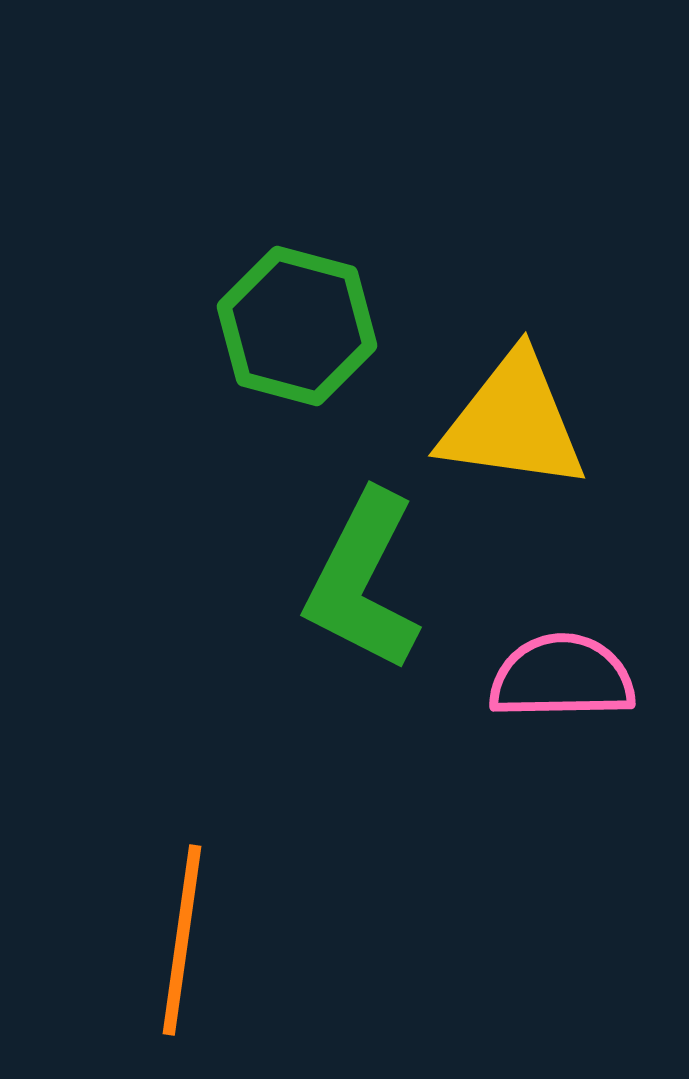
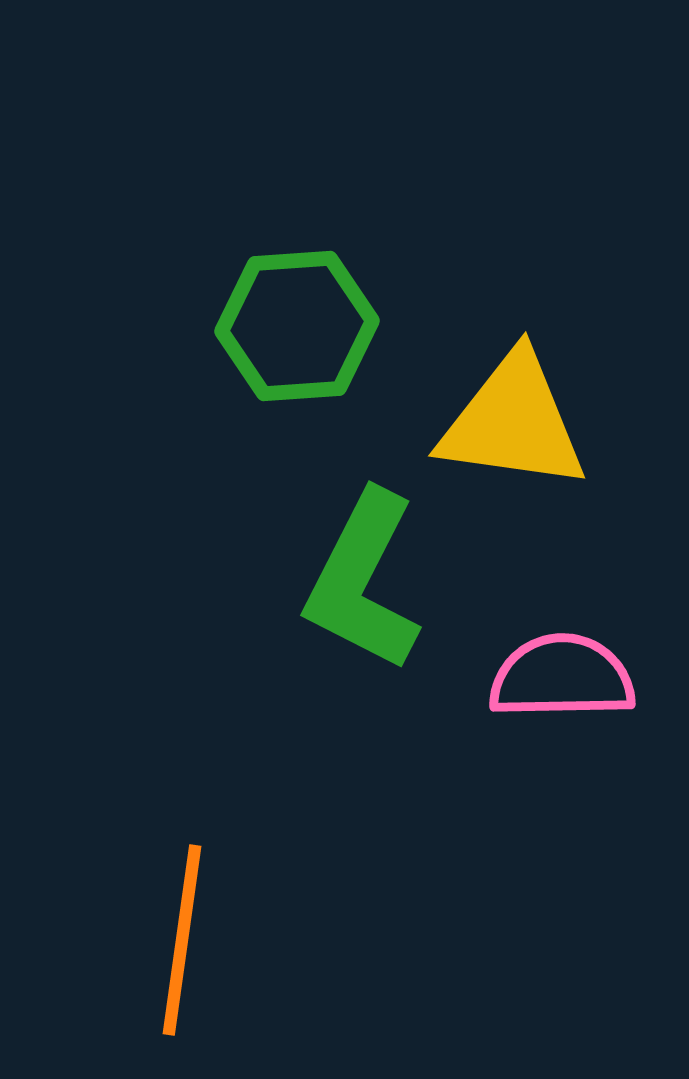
green hexagon: rotated 19 degrees counterclockwise
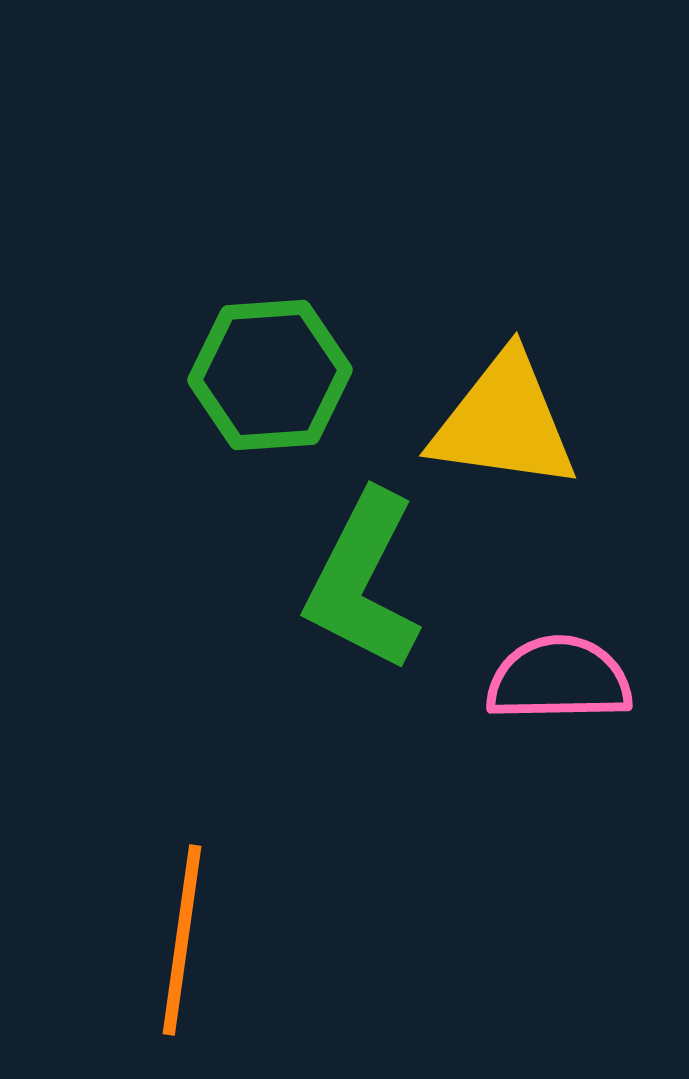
green hexagon: moved 27 px left, 49 px down
yellow triangle: moved 9 px left
pink semicircle: moved 3 px left, 2 px down
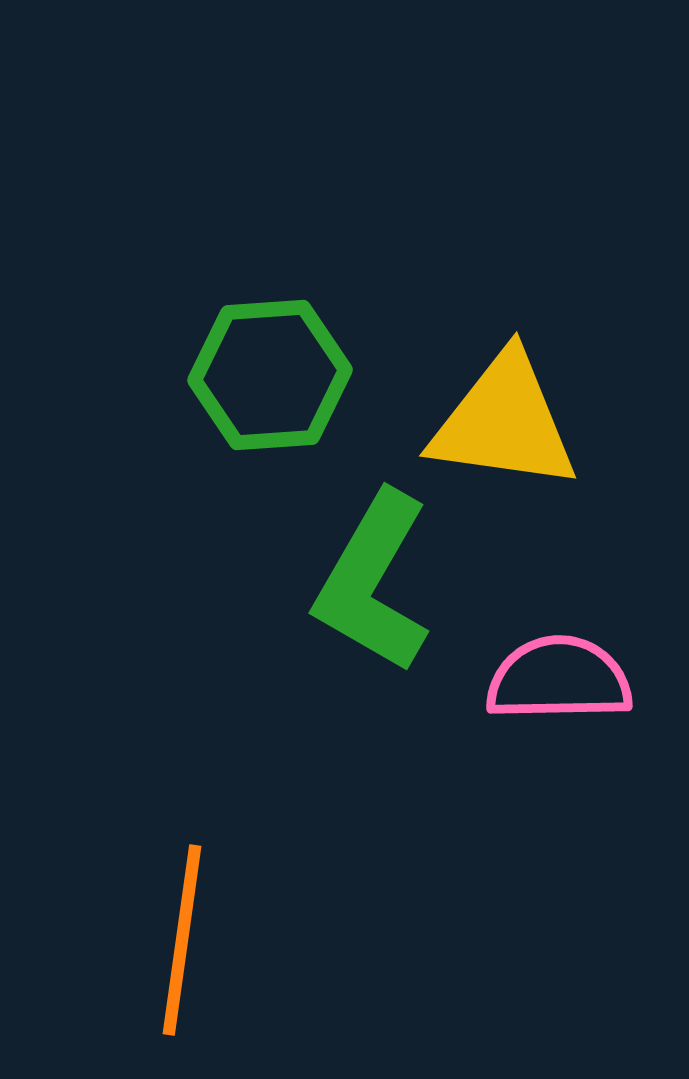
green L-shape: moved 10 px right, 1 px down; rotated 3 degrees clockwise
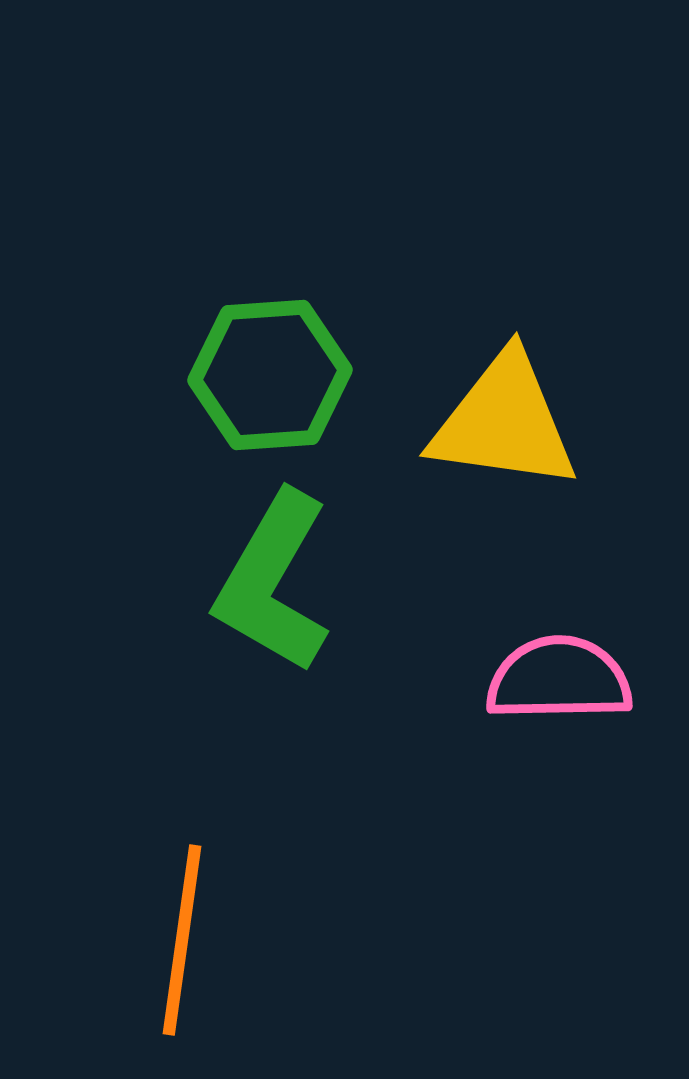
green L-shape: moved 100 px left
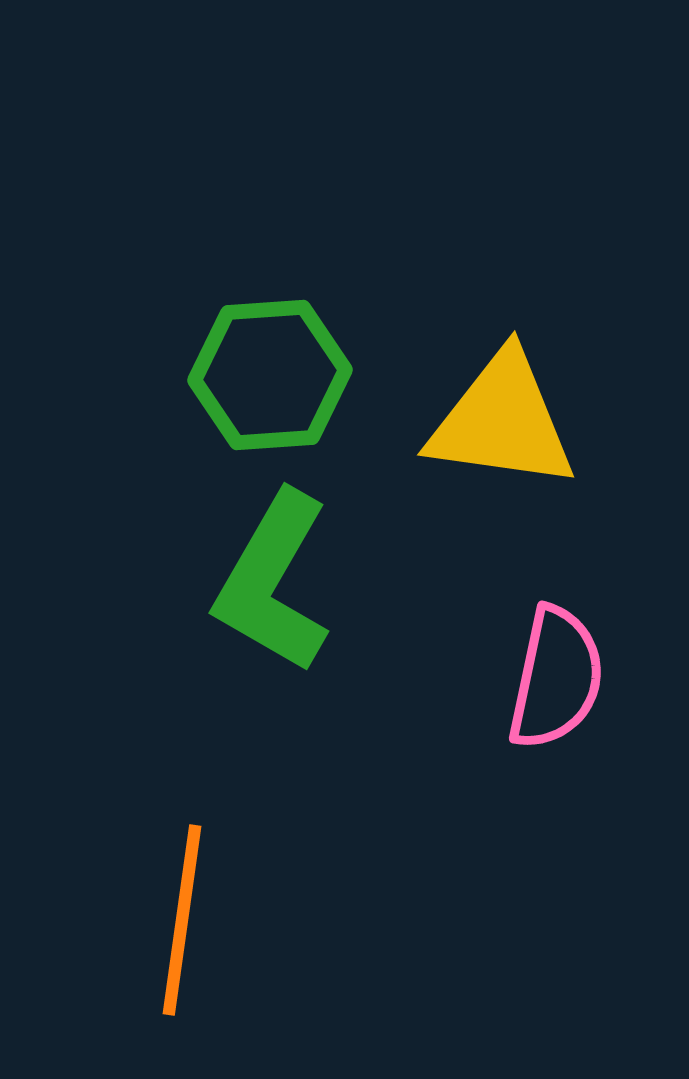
yellow triangle: moved 2 px left, 1 px up
pink semicircle: moved 3 px left, 1 px up; rotated 103 degrees clockwise
orange line: moved 20 px up
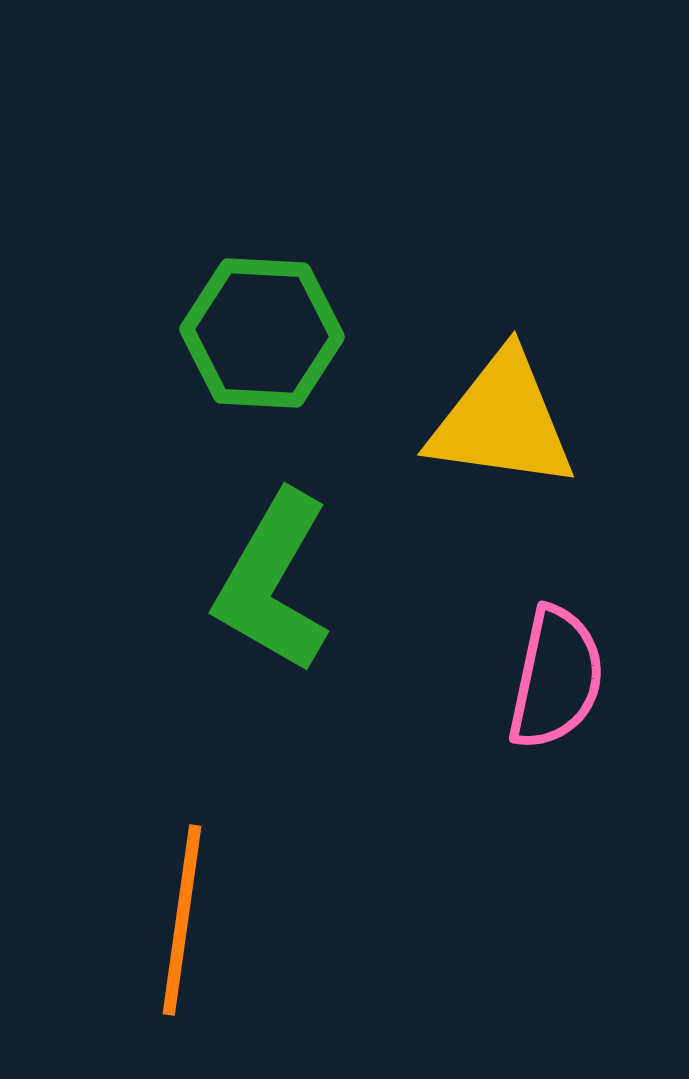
green hexagon: moved 8 px left, 42 px up; rotated 7 degrees clockwise
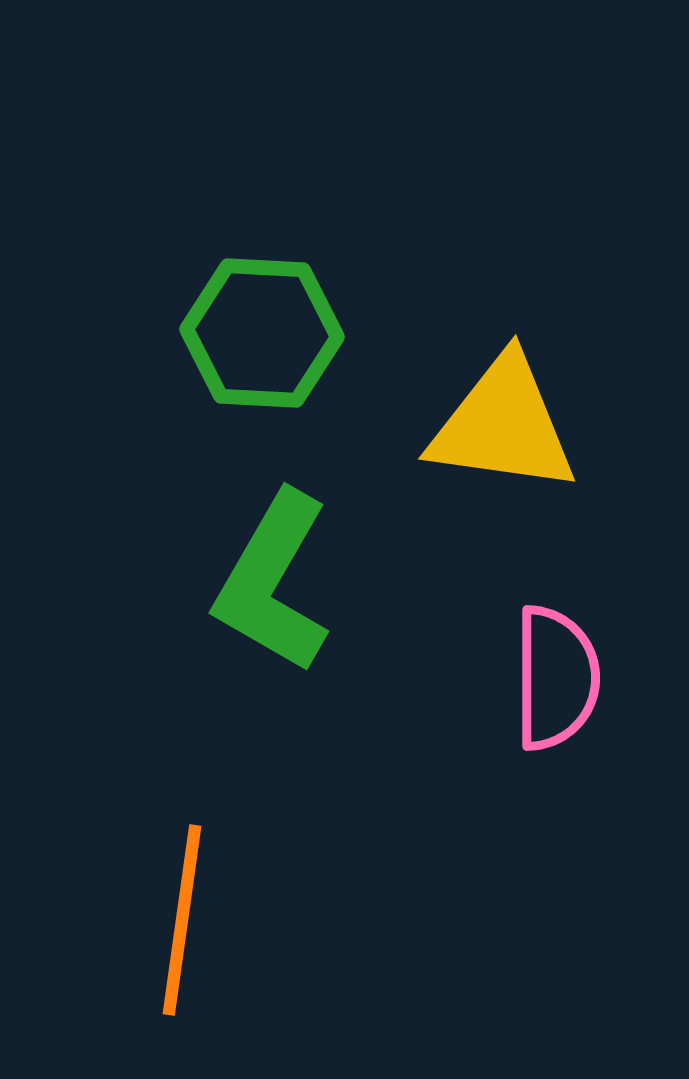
yellow triangle: moved 1 px right, 4 px down
pink semicircle: rotated 12 degrees counterclockwise
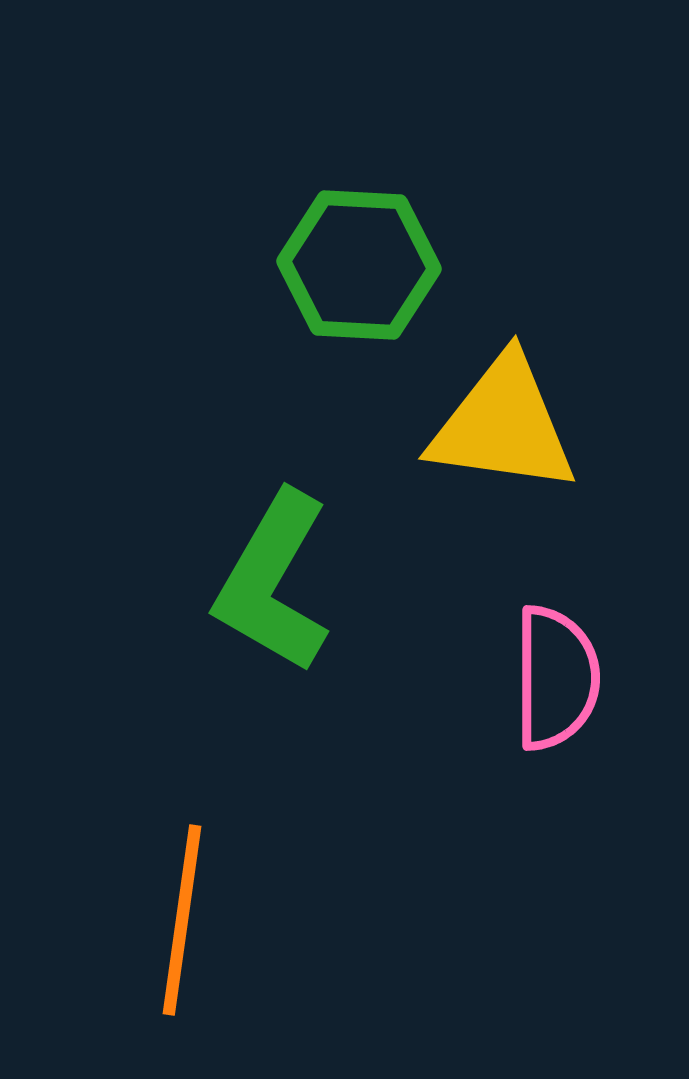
green hexagon: moved 97 px right, 68 px up
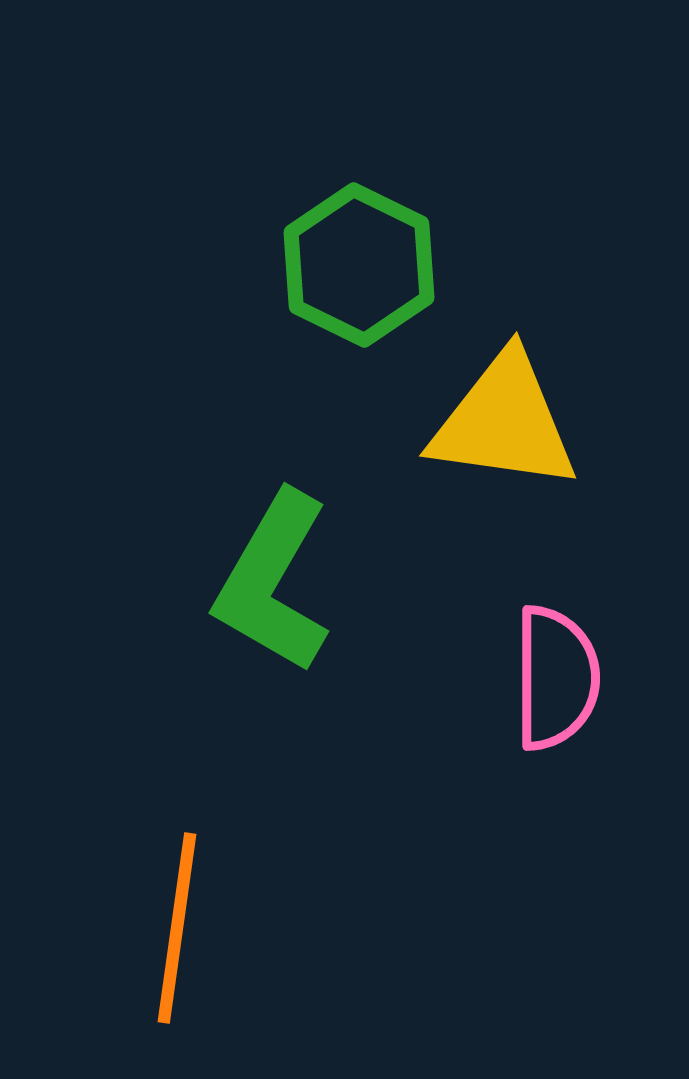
green hexagon: rotated 23 degrees clockwise
yellow triangle: moved 1 px right, 3 px up
orange line: moved 5 px left, 8 px down
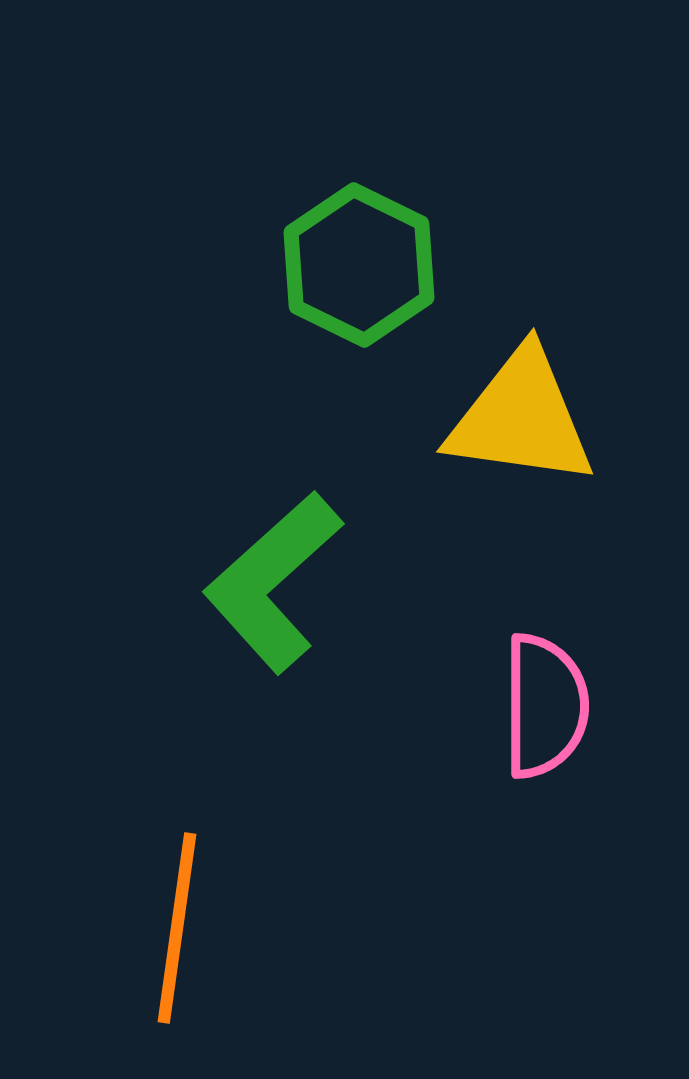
yellow triangle: moved 17 px right, 4 px up
green L-shape: rotated 18 degrees clockwise
pink semicircle: moved 11 px left, 28 px down
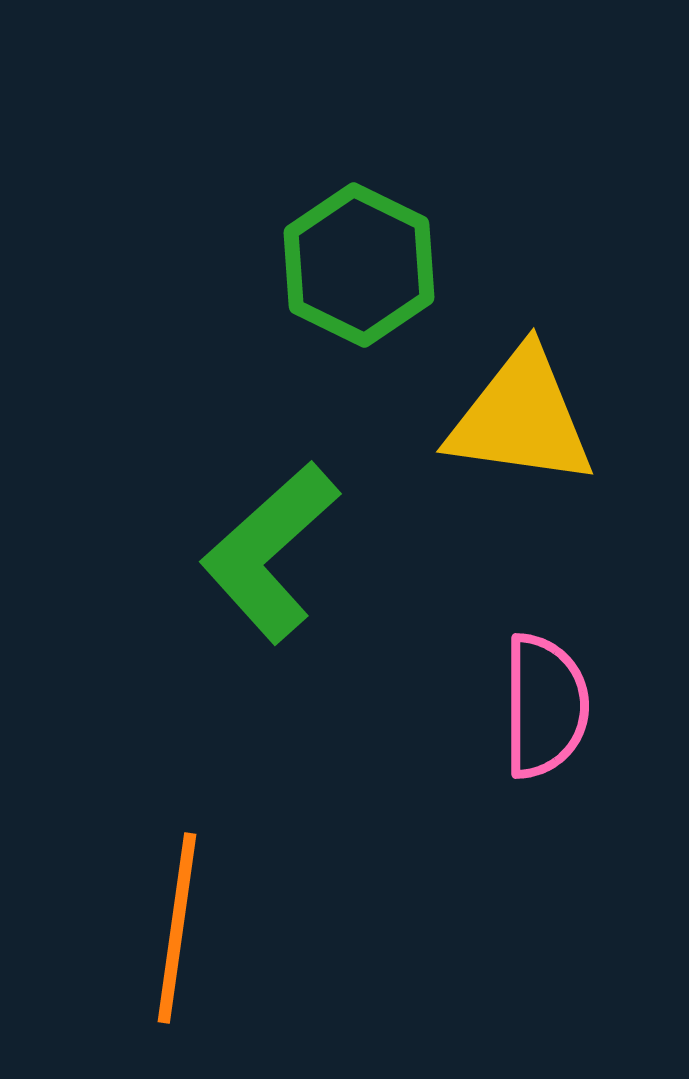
green L-shape: moved 3 px left, 30 px up
